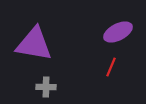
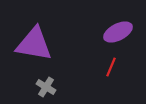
gray cross: rotated 30 degrees clockwise
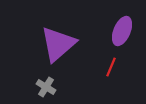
purple ellipse: moved 4 px right, 1 px up; rotated 40 degrees counterclockwise
purple triangle: moved 24 px right; rotated 51 degrees counterclockwise
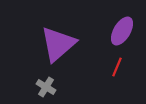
purple ellipse: rotated 8 degrees clockwise
red line: moved 6 px right
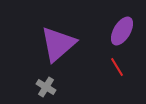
red line: rotated 54 degrees counterclockwise
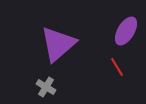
purple ellipse: moved 4 px right
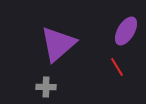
gray cross: rotated 30 degrees counterclockwise
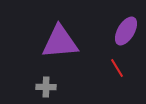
purple triangle: moved 2 px right, 2 px up; rotated 36 degrees clockwise
red line: moved 1 px down
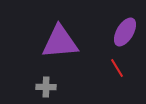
purple ellipse: moved 1 px left, 1 px down
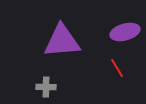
purple ellipse: rotated 44 degrees clockwise
purple triangle: moved 2 px right, 1 px up
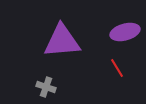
gray cross: rotated 18 degrees clockwise
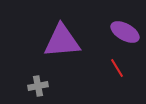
purple ellipse: rotated 44 degrees clockwise
gray cross: moved 8 px left, 1 px up; rotated 30 degrees counterclockwise
